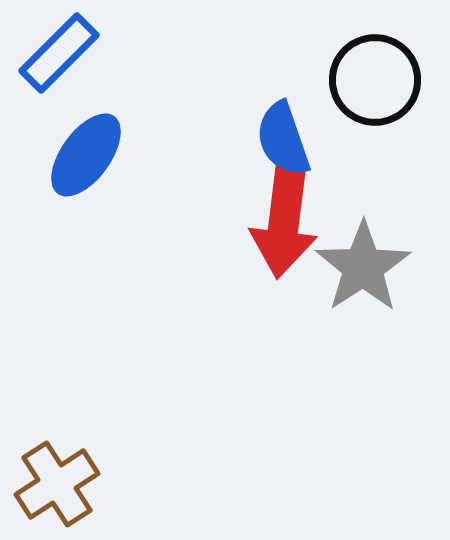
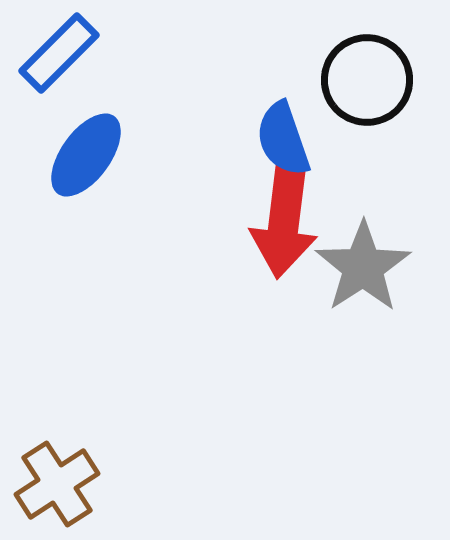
black circle: moved 8 px left
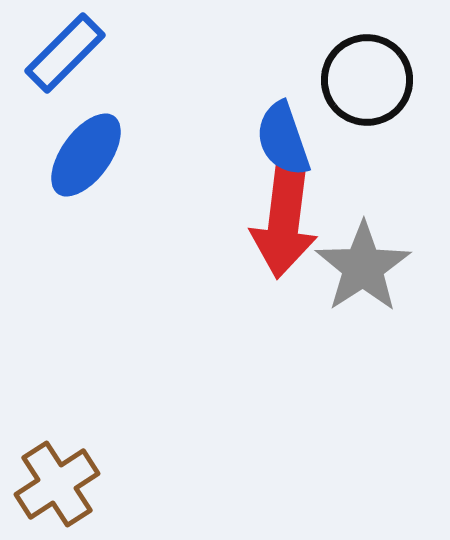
blue rectangle: moved 6 px right
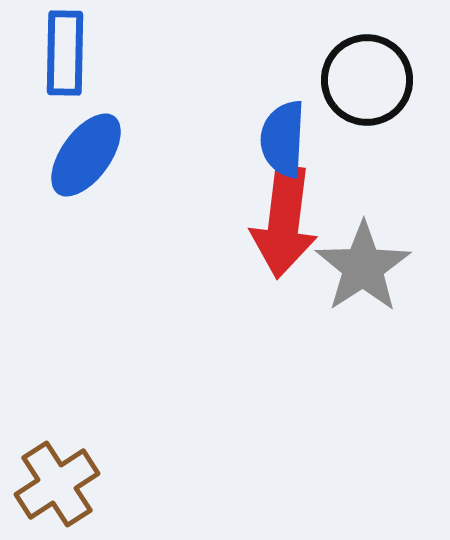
blue rectangle: rotated 44 degrees counterclockwise
blue semicircle: rotated 22 degrees clockwise
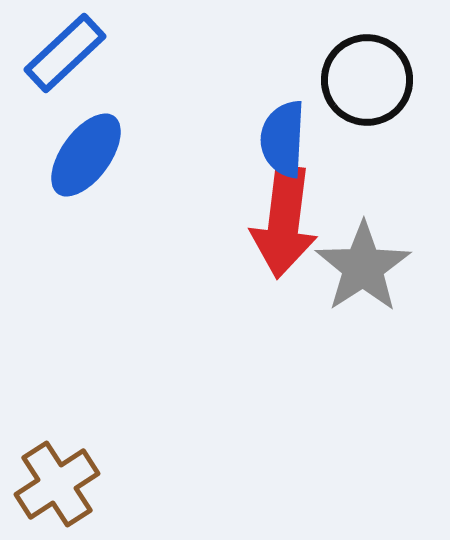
blue rectangle: rotated 46 degrees clockwise
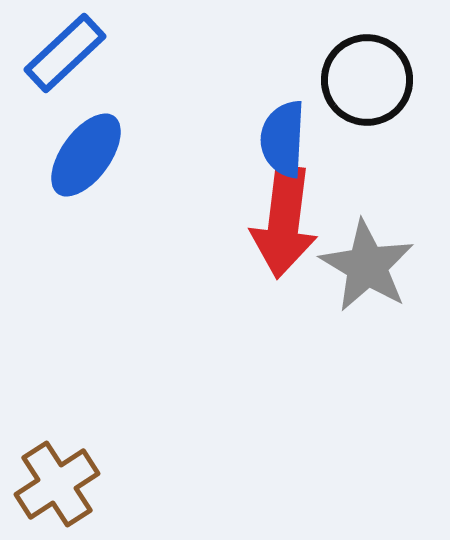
gray star: moved 4 px right, 1 px up; rotated 8 degrees counterclockwise
